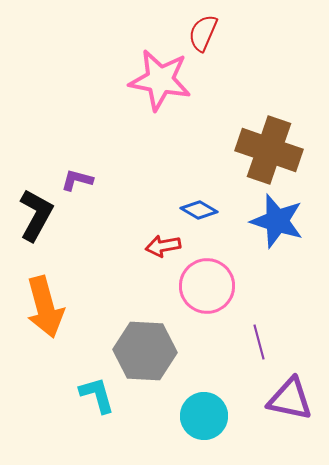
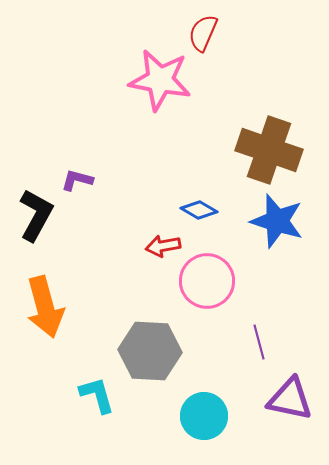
pink circle: moved 5 px up
gray hexagon: moved 5 px right
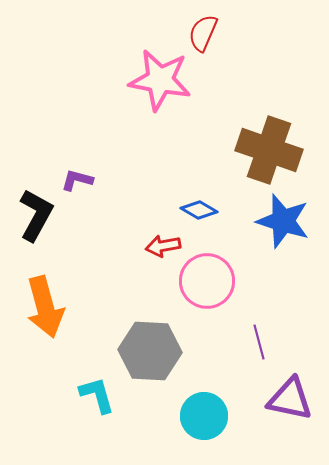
blue star: moved 6 px right
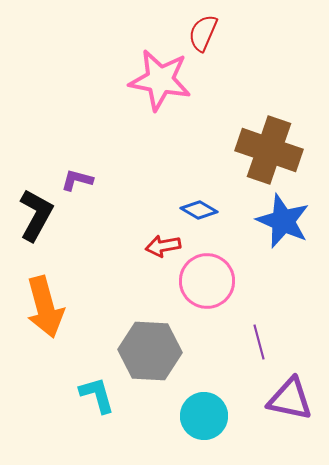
blue star: rotated 6 degrees clockwise
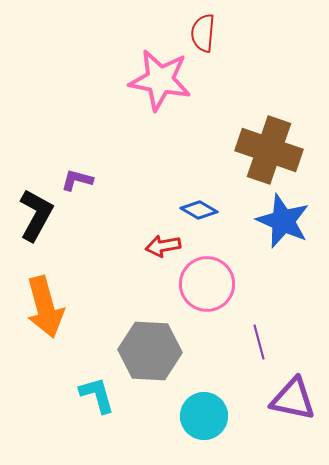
red semicircle: rotated 18 degrees counterclockwise
pink circle: moved 3 px down
purple triangle: moved 3 px right
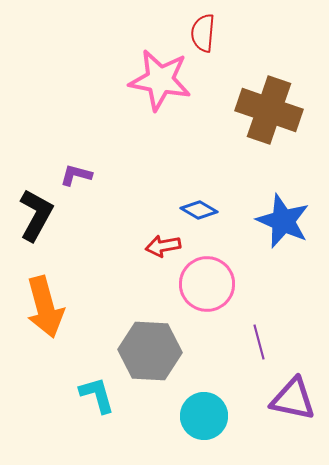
brown cross: moved 40 px up
purple L-shape: moved 1 px left, 5 px up
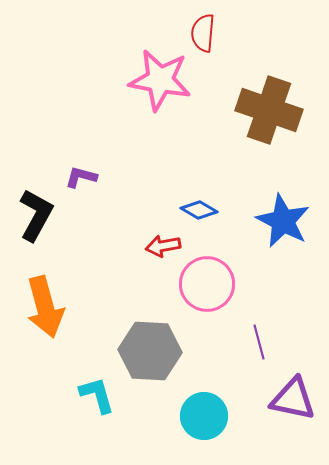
purple L-shape: moved 5 px right, 2 px down
blue star: rotated 4 degrees clockwise
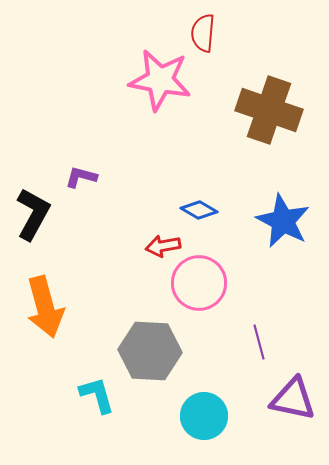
black L-shape: moved 3 px left, 1 px up
pink circle: moved 8 px left, 1 px up
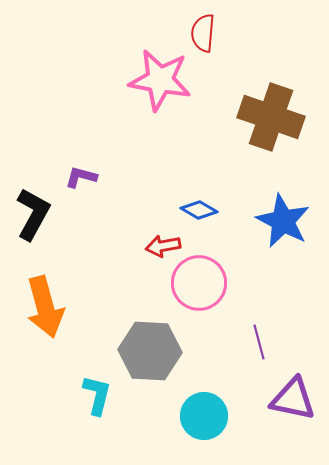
brown cross: moved 2 px right, 7 px down
cyan L-shape: rotated 30 degrees clockwise
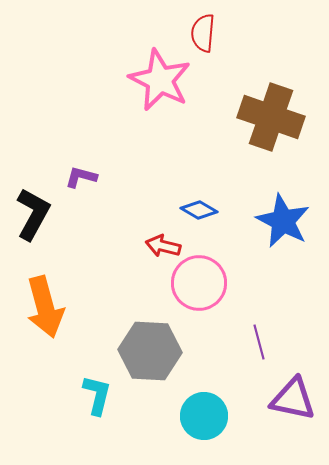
pink star: rotated 16 degrees clockwise
red arrow: rotated 24 degrees clockwise
